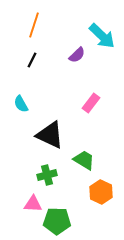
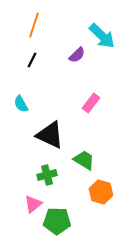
orange hexagon: rotated 10 degrees counterclockwise
pink triangle: rotated 42 degrees counterclockwise
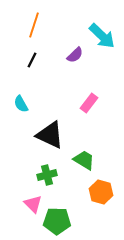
purple semicircle: moved 2 px left
pink rectangle: moved 2 px left
pink triangle: rotated 36 degrees counterclockwise
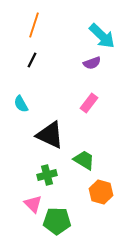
purple semicircle: moved 17 px right, 8 px down; rotated 24 degrees clockwise
